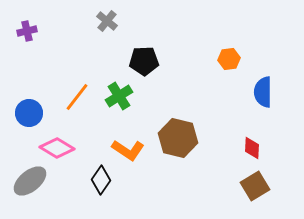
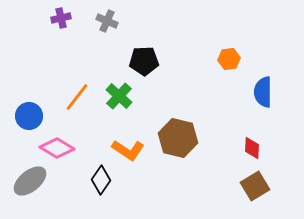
gray cross: rotated 15 degrees counterclockwise
purple cross: moved 34 px right, 13 px up
green cross: rotated 16 degrees counterclockwise
blue circle: moved 3 px down
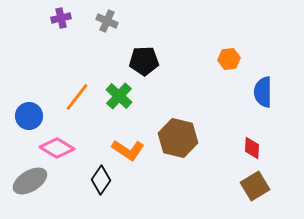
gray ellipse: rotated 8 degrees clockwise
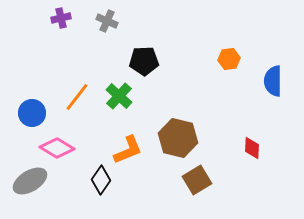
blue semicircle: moved 10 px right, 11 px up
blue circle: moved 3 px right, 3 px up
orange L-shape: rotated 56 degrees counterclockwise
brown square: moved 58 px left, 6 px up
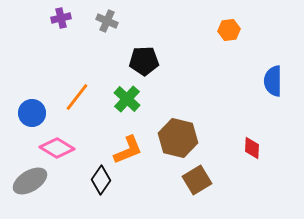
orange hexagon: moved 29 px up
green cross: moved 8 px right, 3 px down
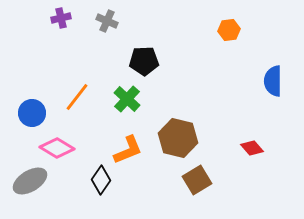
red diamond: rotated 45 degrees counterclockwise
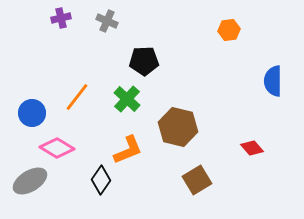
brown hexagon: moved 11 px up
